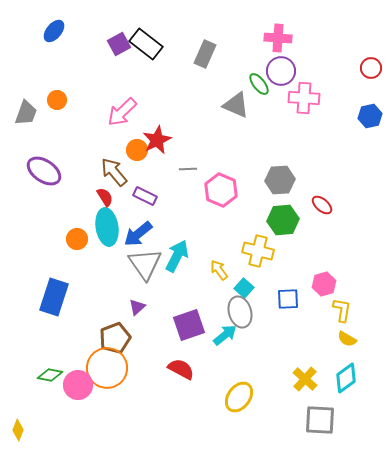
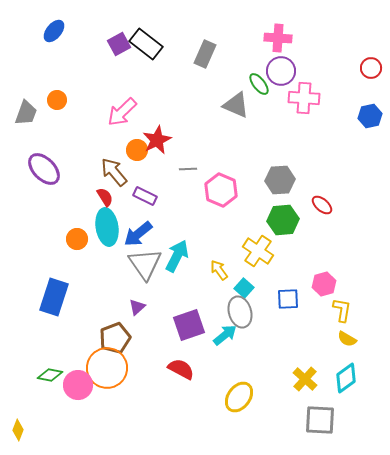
purple ellipse at (44, 171): moved 2 px up; rotated 12 degrees clockwise
yellow cross at (258, 251): rotated 20 degrees clockwise
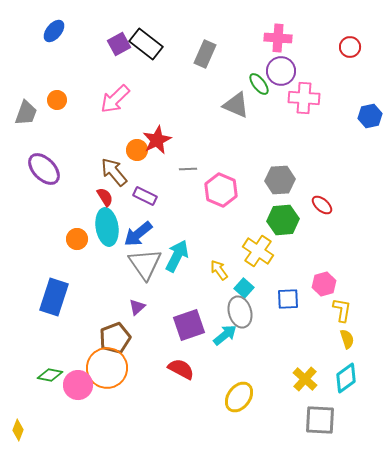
red circle at (371, 68): moved 21 px left, 21 px up
pink arrow at (122, 112): moved 7 px left, 13 px up
yellow semicircle at (347, 339): rotated 138 degrees counterclockwise
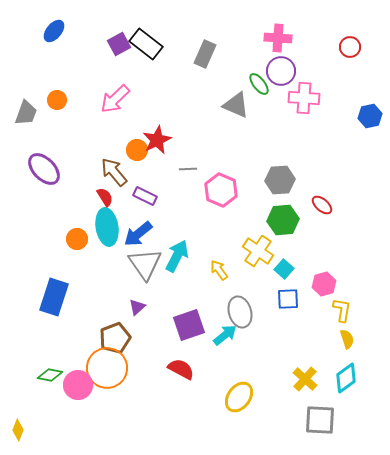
cyan square at (244, 288): moved 40 px right, 19 px up
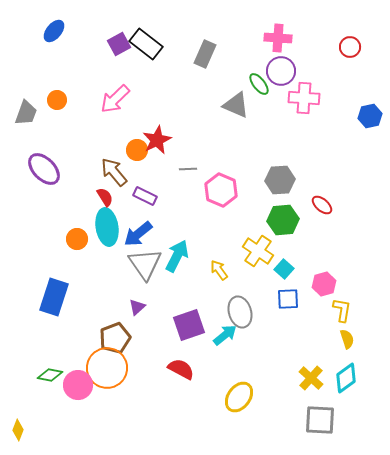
yellow cross at (305, 379): moved 6 px right, 1 px up
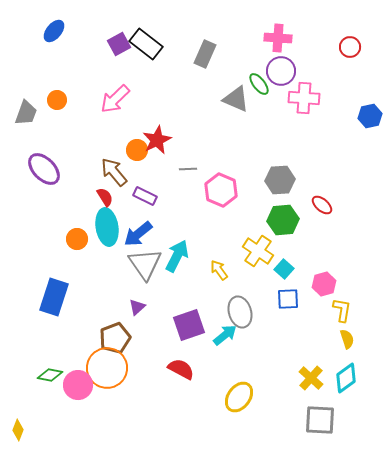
gray triangle at (236, 105): moved 6 px up
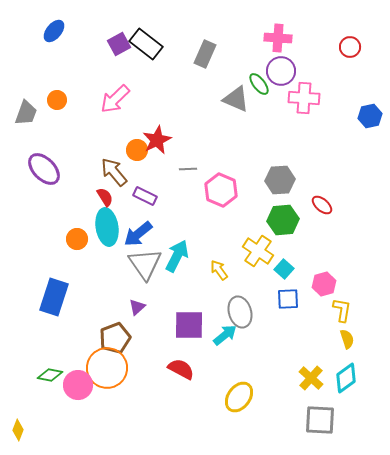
purple square at (189, 325): rotated 20 degrees clockwise
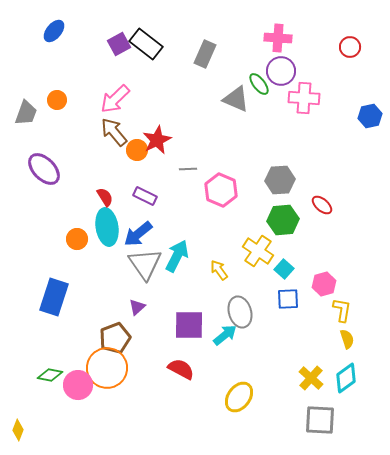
brown arrow at (114, 172): moved 40 px up
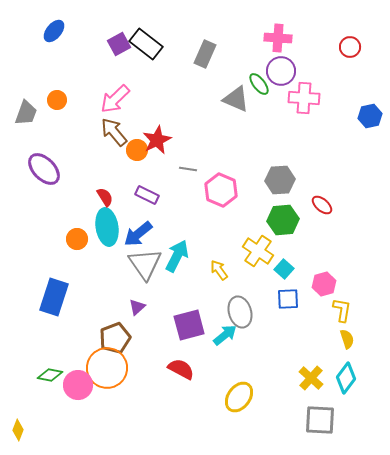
gray line at (188, 169): rotated 12 degrees clockwise
purple rectangle at (145, 196): moved 2 px right, 1 px up
purple square at (189, 325): rotated 16 degrees counterclockwise
cyan diamond at (346, 378): rotated 16 degrees counterclockwise
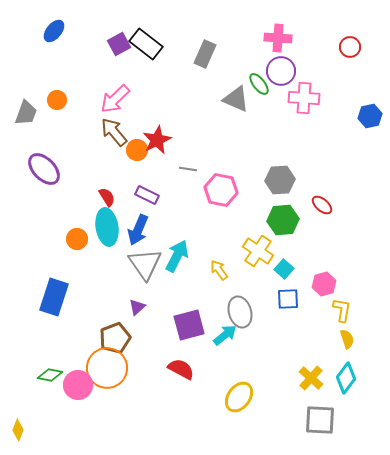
pink hexagon at (221, 190): rotated 12 degrees counterclockwise
red semicircle at (105, 197): moved 2 px right
blue arrow at (138, 234): moved 4 px up; rotated 28 degrees counterclockwise
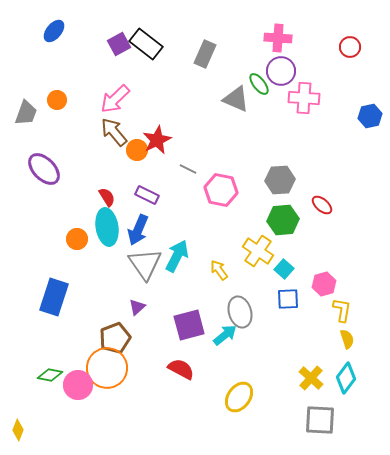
gray line at (188, 169): rotated 18 degrees clockwise
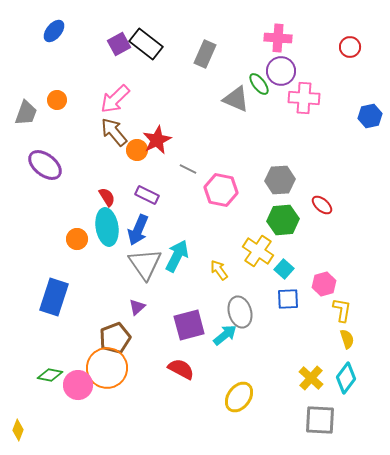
purple ellipse at (44, 169): moved 1 px right, 4 px up; rotated 8 degrees counterclockwise
